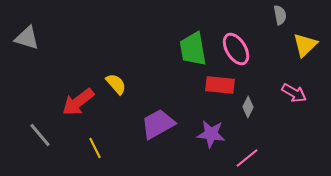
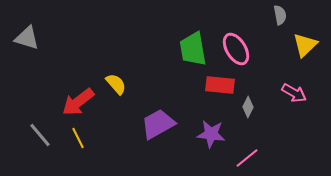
yellow line: moved 17 px left, 10 px up
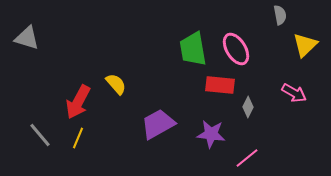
red arrow: rotated 24 degrees counterclockwise
yellow line: rotated 50 degrees clockwise
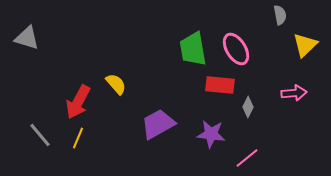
pink arrow: rotated 35 degrees counterclockwise
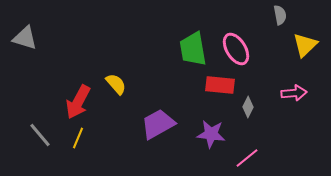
gray triangle: moved 2 px left
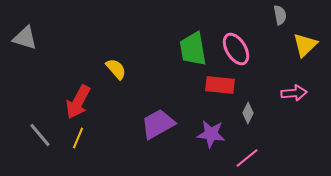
yellow semicircle: moved 15 px up
gray diamond: moved 6 px down
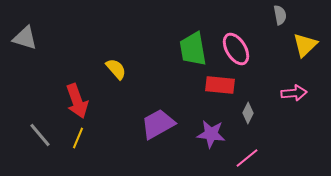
red arrow: moved 1 px left, 1 px up; rotated 48 degrees counterclockwise
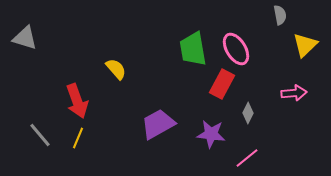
red rectangle: moved 2 px right, 1 px up; rotated 68 degrees counterclockwise
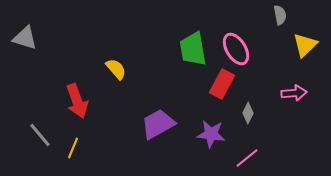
yellow line: moved 5 px left, 10 px down
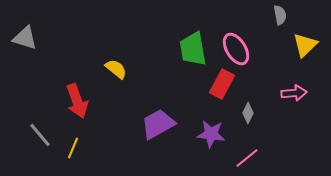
yellow semicircle: rotated 10 degrees counterclockwise
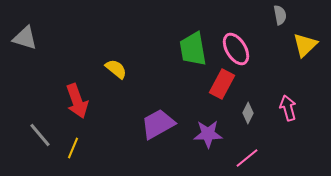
pink arrow: moved 6 px left, 15 px down; rotated 100 degrees counterclockwise
purple star: moved 3 px left; rotated 8 degrees counterclockwise
